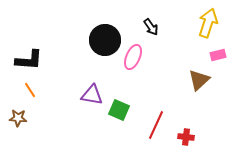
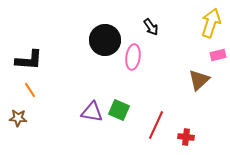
yellow arrow: moved 3 px right
pink ellipse: rotated 15 degrees counterclockwise
purple triangle: moved 17 px down
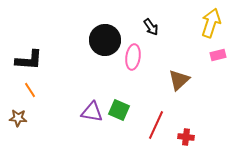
brown triangle: moved 20 px left
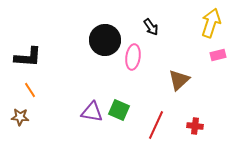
black L-shape: moved 1 px left, 3 px up
brown star: moved 2 px right, 1 px up
red cross: moved 9 px right, 11 px up
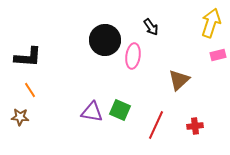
pink ellipse: moved 1 px up
green square: moved 1 px right
red cross: rotated 14 degrees counterclockwise
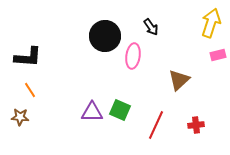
black circle: moved 4 px up
purple triangle: rotated 10 degrees counterclockwise
red cross: moved 1 px right, 1 px up
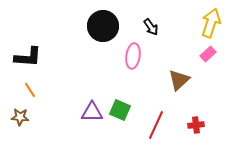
black circle: moved 2 px left, 10 px up
pink rectangle: moved 10 px left, 1 px up; rotated 28 degrees counterclockwise
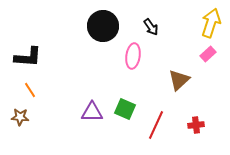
green square: moved 5 px right, 1 px up
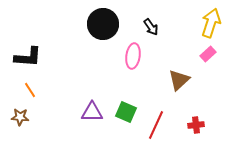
black circle: moved 2 px up
green square: moved 1 px right, 3 px down
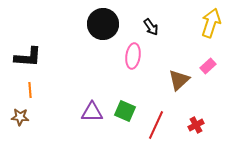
pink rectangle: moved 12 px down
orange line: rotated 28 degrees clockwise
green square: moved 1 px left, 1 px up
red cross: rotated 21 degrees counterclockwise
